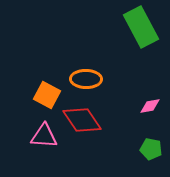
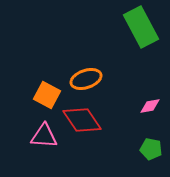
orange ellipse: rotated 20 degrees counterclockwise
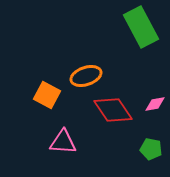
orange ellipse: moved 3 px up
pink diamond: moved 5 px right, 2 px up
red diamond: moved 31 px right, 10 px up
pink triangle: moved 19 px right, 6 px down
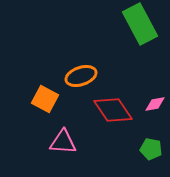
green rectangle: moved 1 px left, 3 px up
orange ellipse: moved 5 px left
orange square: moved 2 px left, 4 px down
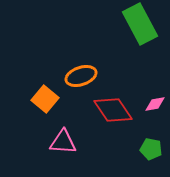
orange square: rotated 12 degrees clockwise
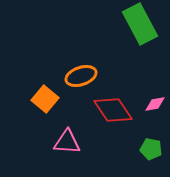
pink triangle: moved 4 px right
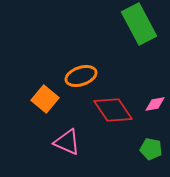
green rectangle: moved 1 px left
pink triangle: rotated 20 degrees clockwise
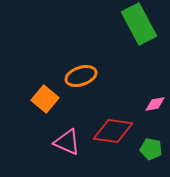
red diamond: moved 21 px down; rotated 48 degrees counterclockwise
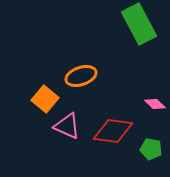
pink diamond: rotated 55 degrees clockwise
pink triangle: moved 16 px up
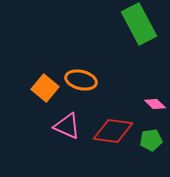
orange ellipse: moved 4 px down; rotated 32 degrees clockwise
orange square: moved 11 px up
green pentagon: moved 9 px up; rotated 20 degrees counterclockwise
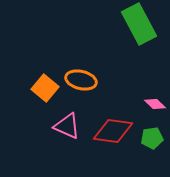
green pentagon: moved 1 px right, 2 px up
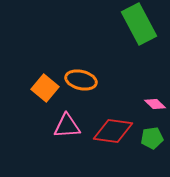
pink triangle: rotated 28 degrees counterclockwise
